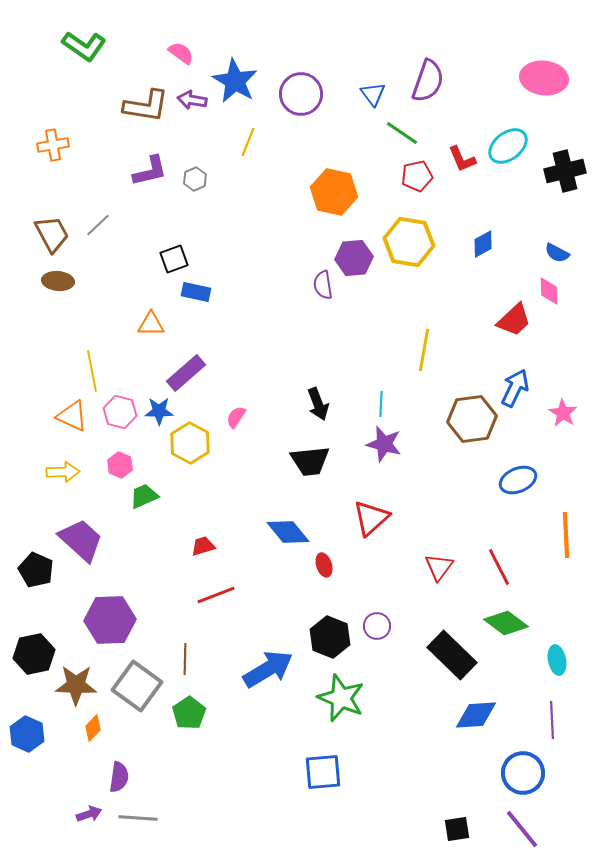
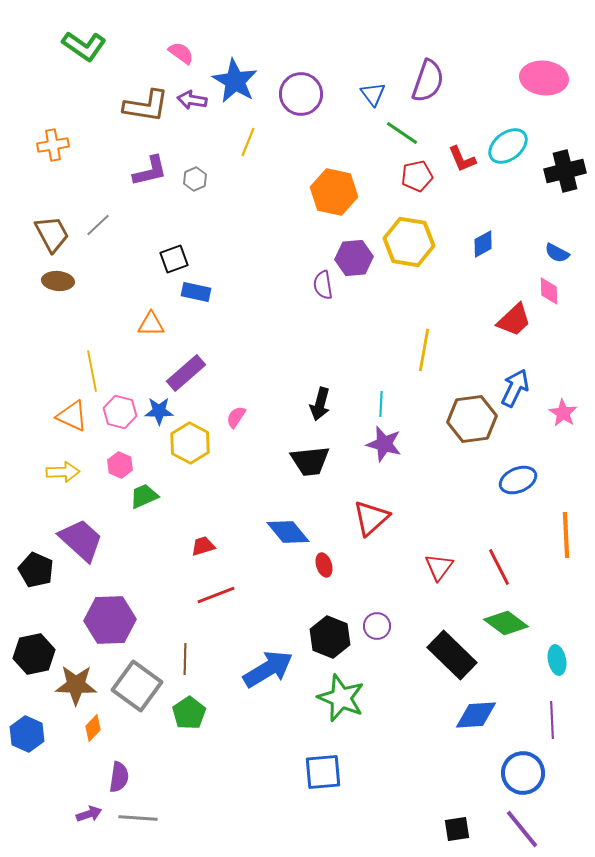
black arrow at (318, 404): moved 2 px right; rotated 36 degrees clockwise
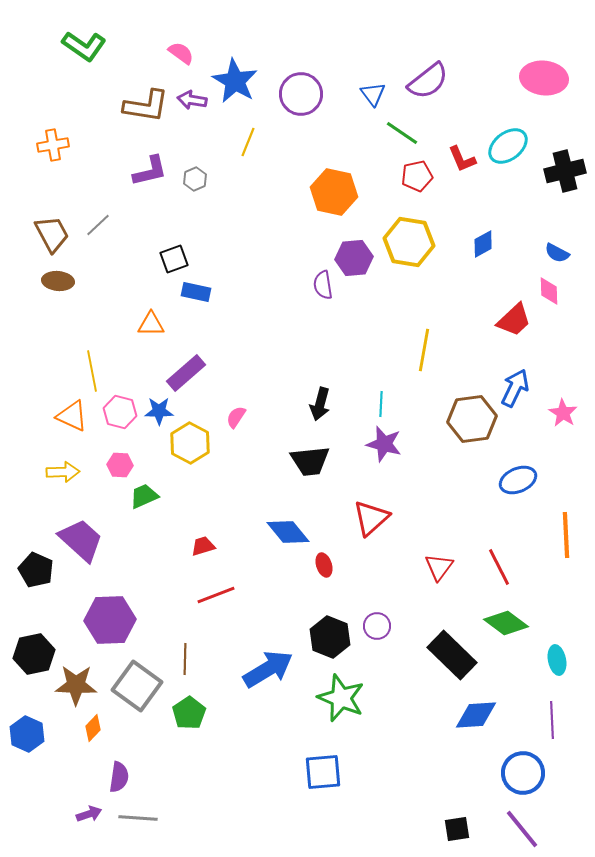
purple semicircle at (428, 81): rotated 33 degrees clockwise
pink hexagon at (120, 465): rotated 20 degrees counterclockwise
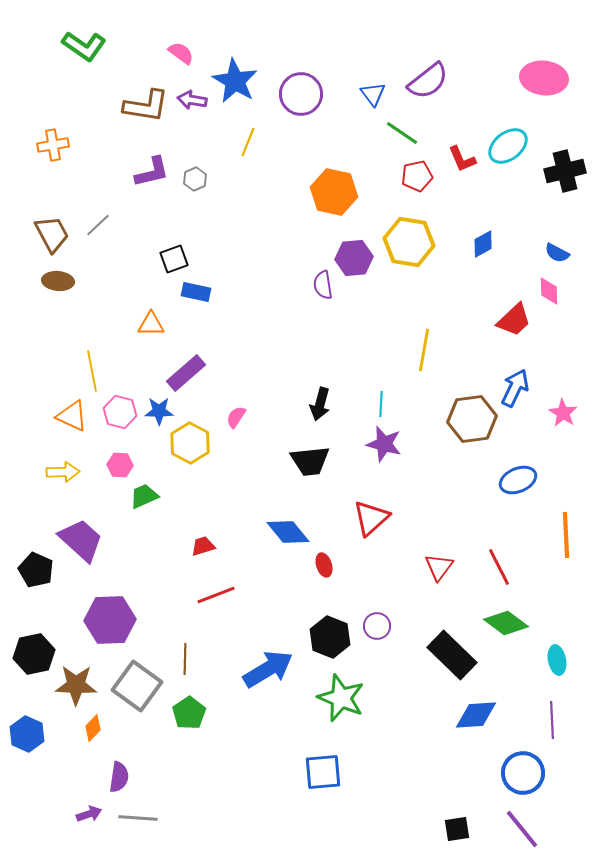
purple L-shape at (150, 171): moved 2 px right, 1 px down
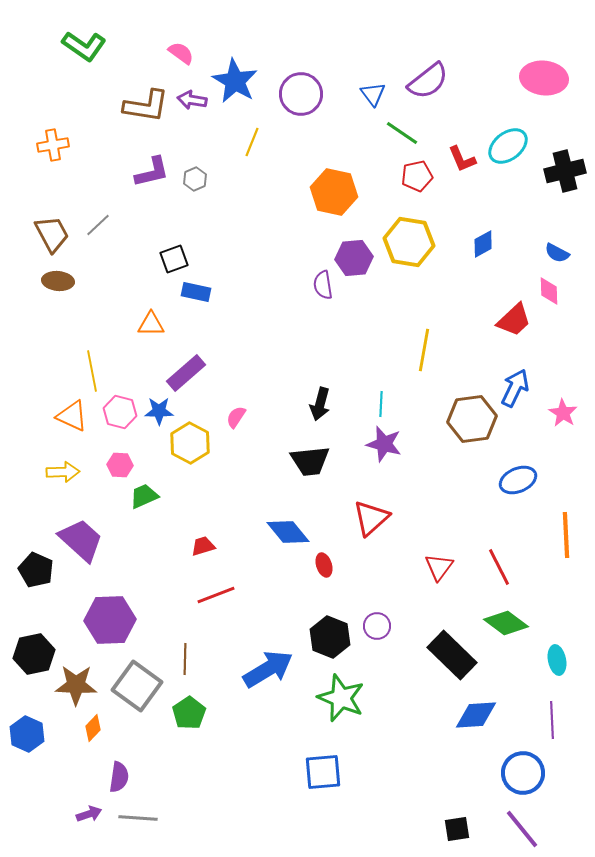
yellow line at (248, 142): moved 4 px right
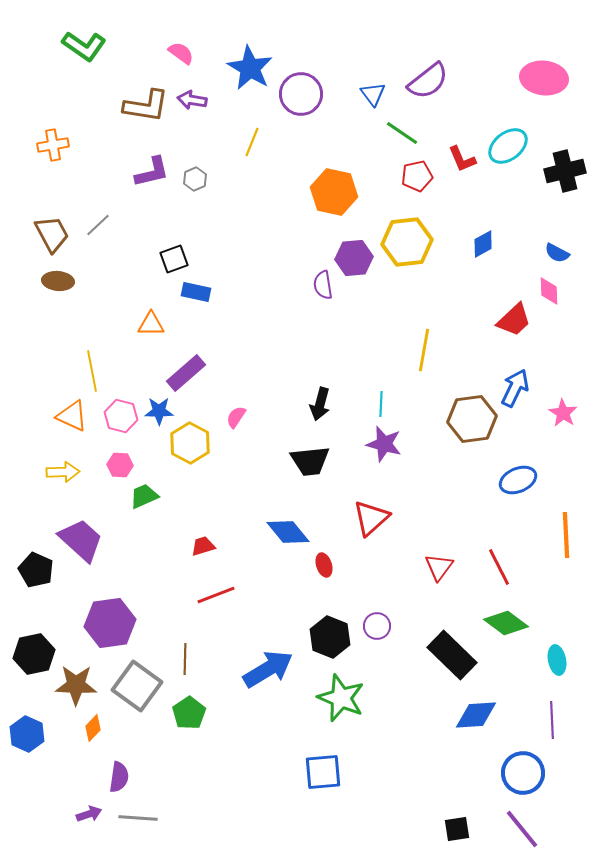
blue star at (235, 81): moved 15 px right, 13 px up
yellow hexagon at (409, 242): moved 2 px left; rotated 15 degrees counterclockwise
pink hexagon at (120, 412): moved 1 px right, 4 px down
purple hexagon at (110, 620): moved 3 px down; rotated 6 degrees counterclockwise
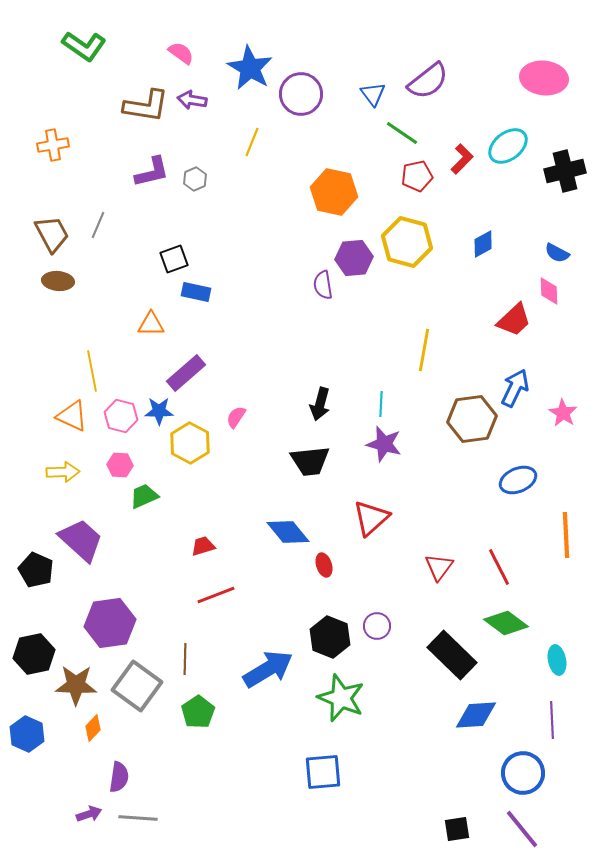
red L-shape at (462, 159): rotated 112 degrees counterclockwise
gray line at (98, 225): rotated 24 degrees counterclockwise
yellow hexagon at (407, 242): rotated 21 degrees clockwise
green pentagon at (189, 713): moved 9 px right, 1 px up
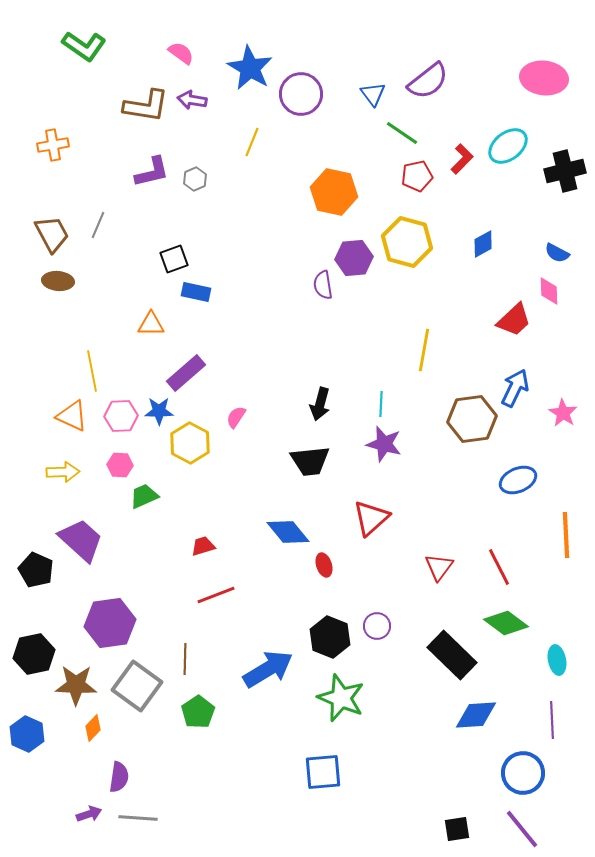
pink hexagon at (121, 416): rotated 16 degrees counterclockwise
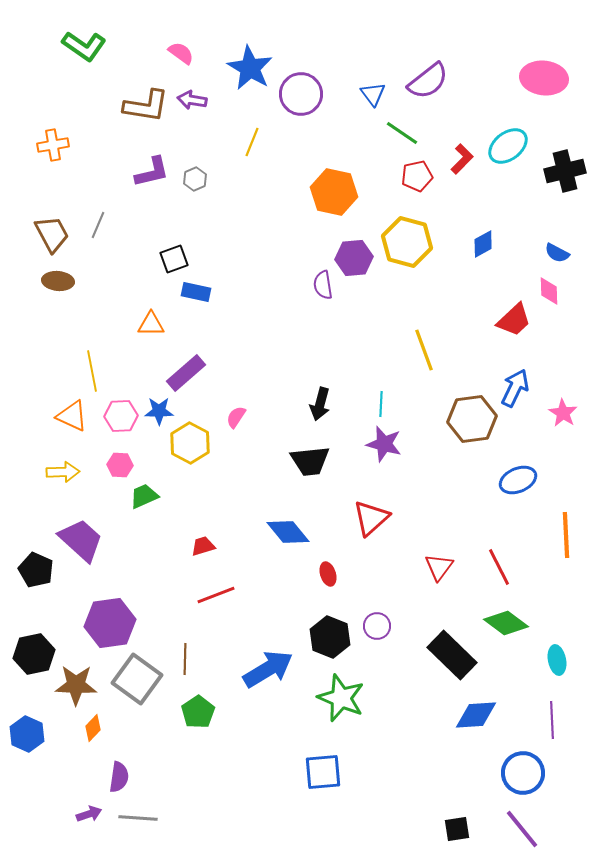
yellow line at (424, 350): rotated 30 degrees counterclockwise
red ellipse at (324, 565): moved 4 px right, 9 px down
gray square at (137, 686): moved 7 px up
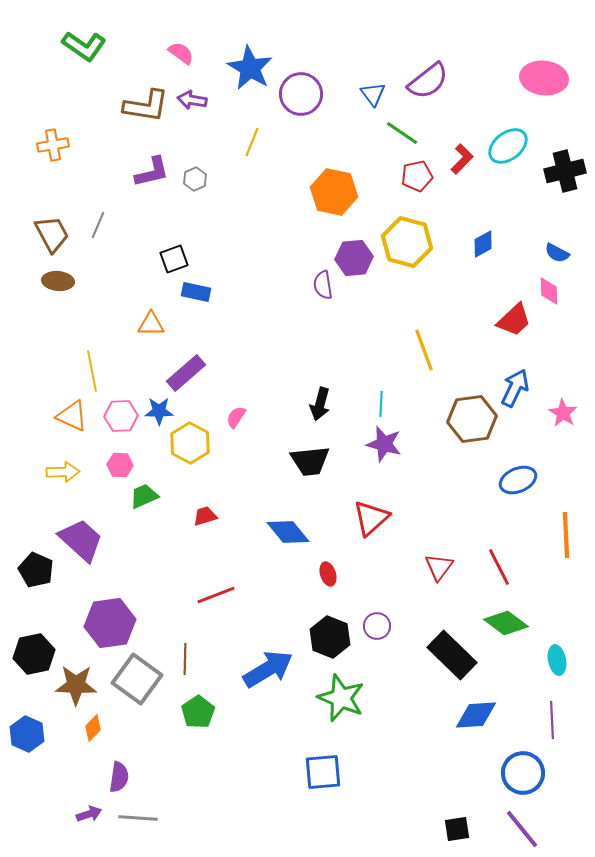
red trapezoid at (203, 546): moved 2 px right, 30 px up
